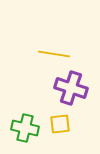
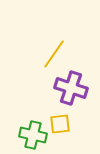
yellow line: rotated 64 degrees counterclockwise
green cross: moved 8 px right, 7 px down
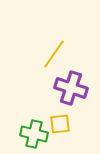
green cross: moved 1 px right, 1 px up
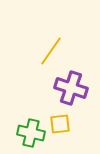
yellow line: moved 3 px left, 3 px up
green cross: moved 3 px left, 1 px up
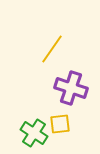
yellow line: moved 1 px right, 2 px up
green cross: moved 3 px right; rotated 20 degrees clockwise
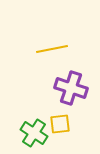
yellow line: rotated 44 degrees clockwise
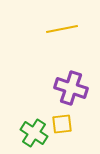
yellow line: moved 10 px right, 20 px up
yellow square: moved 2 px right
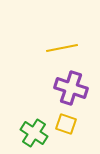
yellow line: moved 19 px down
yellow square: moved 4 px right; rotated 25 degrees clockwise
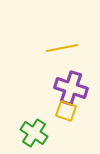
yellow square: moved 13 px up
